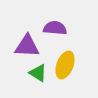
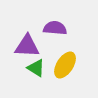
yellow ellipse: rotated 12 degrees clockwise
green triangle: moved 2 px left, 5 px up
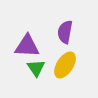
purple semicircle: moved 10 px right, 4 px down; rotated 85 degrees counterclockwise
green triangle: rotated 24 degrees clockwise
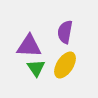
purple triangle: moved 2 px right
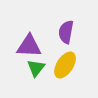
purple semicircle: moved 1 px right
green triangle: rotated 12 degrees clockwise
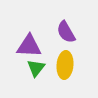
purple semicircle: rotated 40 degrees counterclockwise
yellow ellipse: rotated 28 degrees counterclockwise
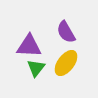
yellow ellipse: moved 1 px right, 2 px up; rotated 32 degrees clockwise
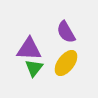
purple triangle: moved 3 px down
green triangle: moved 2 px left
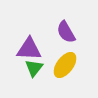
yellow ellipse: moved 1 px left, 2 px down
